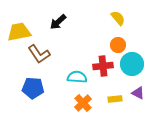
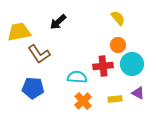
orange cross: moved 2 px up
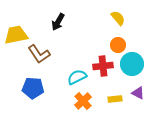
black arrow: rotated 18 degrees counterclockwise
yellow trapezoid: moved 3 px left, 3 px down
cyan semicircle: rotated 30 degrees counterclockwise
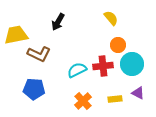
yellow semicircle: moved 7 px left
brown L-shape: rotated 30 degrees counterclockwise
cyan semicircle: moved 7 px up
blue pentagon: moved 1 px right, 1 px down
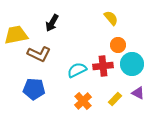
black arrow: moved 6 px left, 1 px down
yellow rectangle: rotated 40 degrees counterclockwise
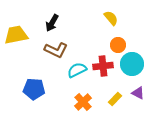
brown L-shape: moved 17 px right, 4 px up
orange cross: moved 1 px down
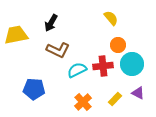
black arrow: moved 1 px left
brown L-shape: moved 2 px right
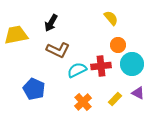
red cross: moved 2 px left
blue pentagon: rotated 20 degrees clockwise
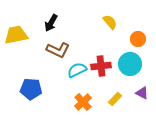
yellow semicircle: moved 1 px left, 4 px down
orange circle: moved 20 px right, 6 px up
cyan circle: moved 2 px left
blue pentagon: moved 3 px left; rotated 20 degrees counterclockwise
purple triangle: moved 4 px right
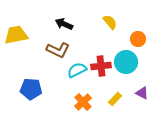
black arrow: moved 13 px right, 1 px down; rotated 84 degrees clockwise
cyan circle: moved 4 px left, 2 px up
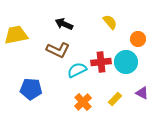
red cross: moved 4 px up
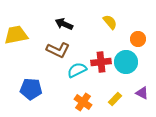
orange cross: rotated 12 degrees counterclockwise
